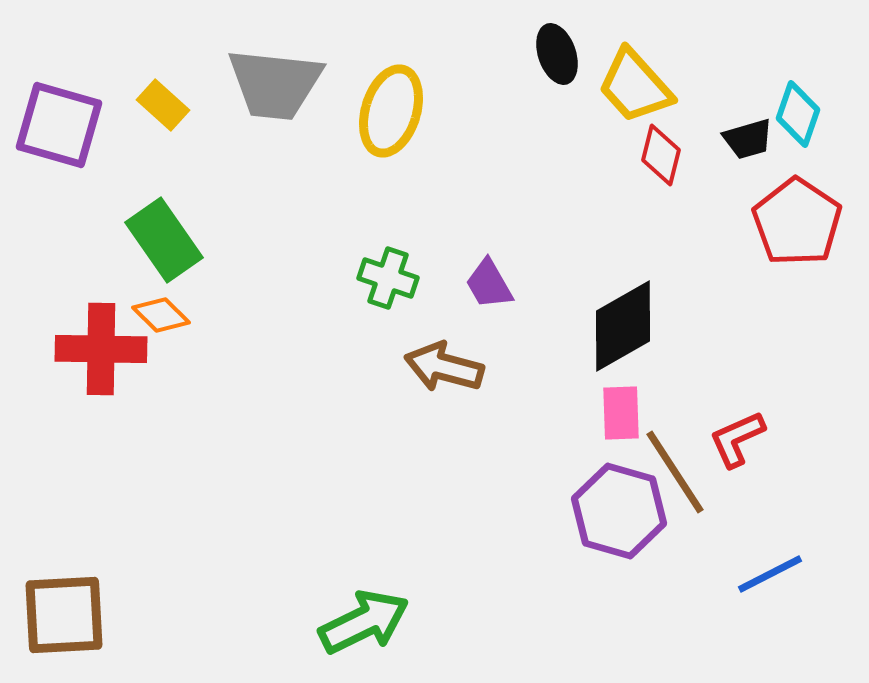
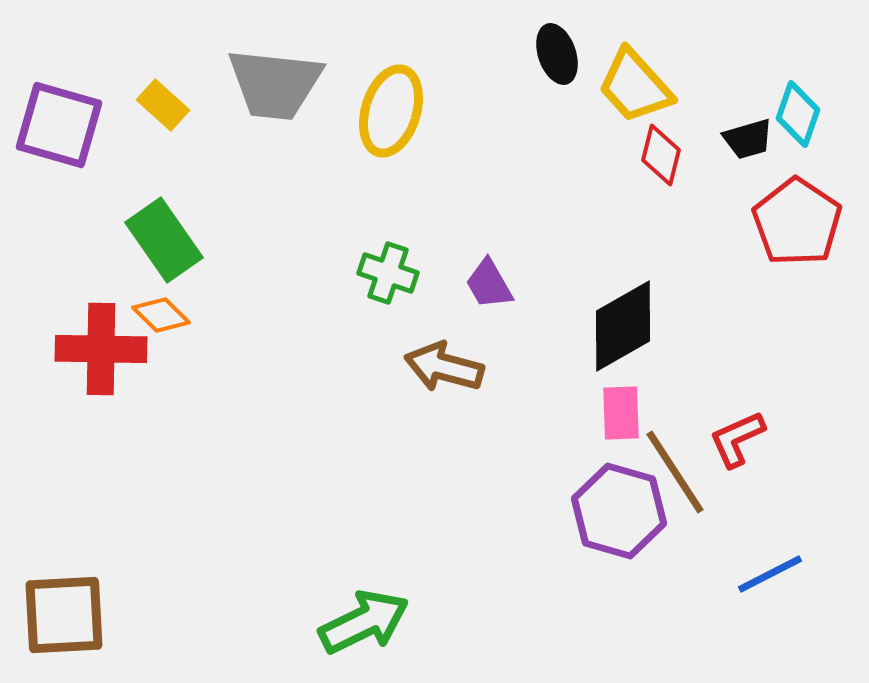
green cross: moved 5 px up
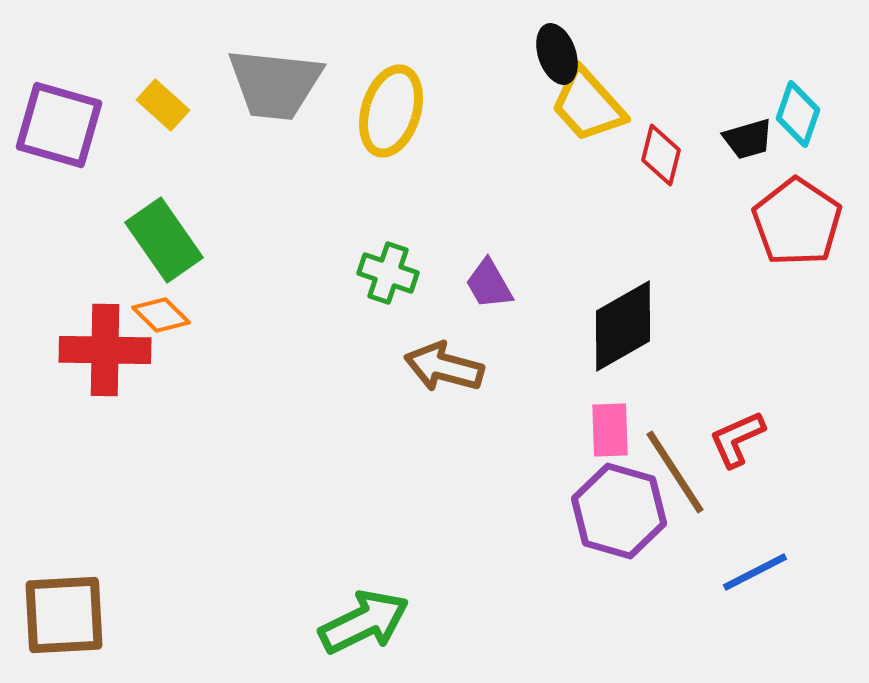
yellow trapezoid: moved 47 px left, 19 px down
red cross: moved 4 px right, 1 px down
pink rectangle: moved 11 px left, 17 px down
blue line: moved 15 px left, 2 px up
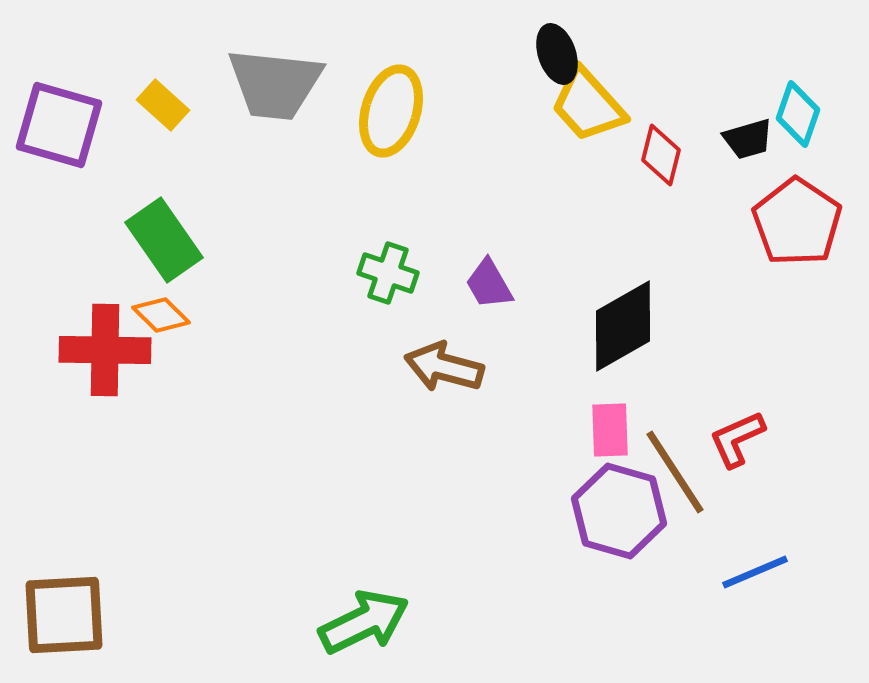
blue line: rotated 4 degrees clockwise
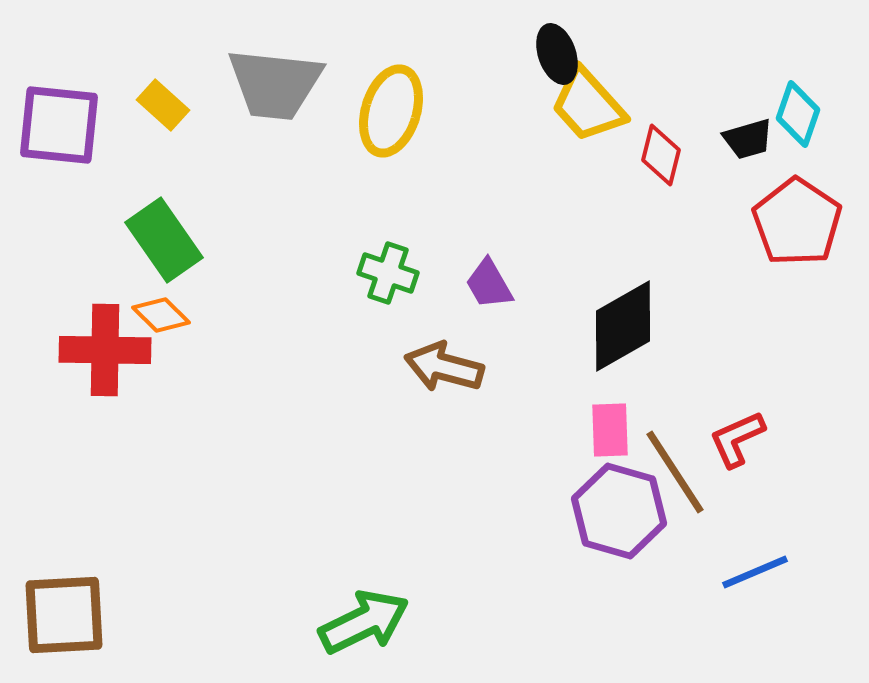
purple square: rotated 10 degrees counterclockwise
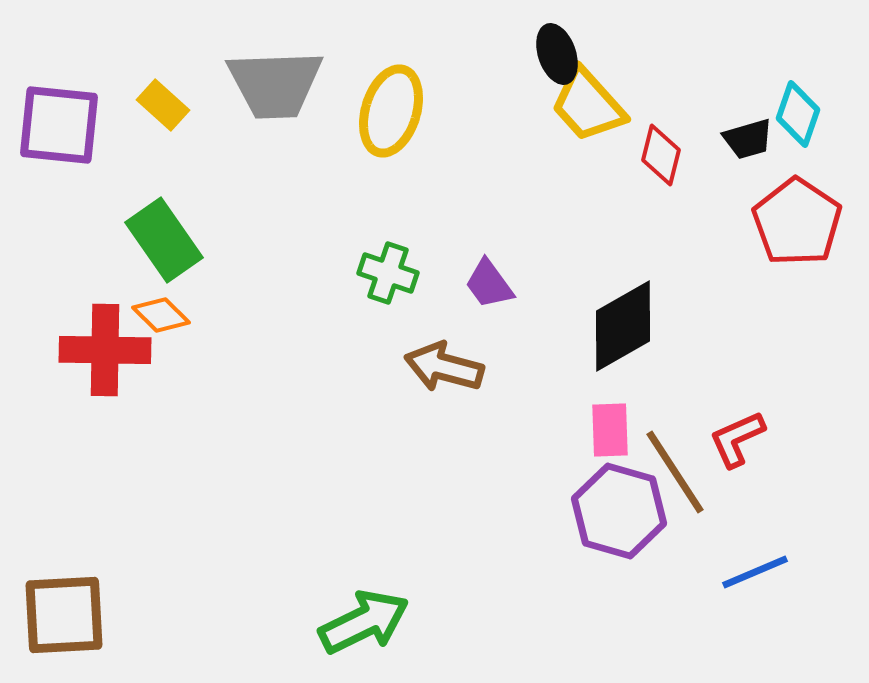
gray trapezoid: rotated 8 degrees counterclockwise
purple trapezoid: rotated 6 degrees counterclockwise
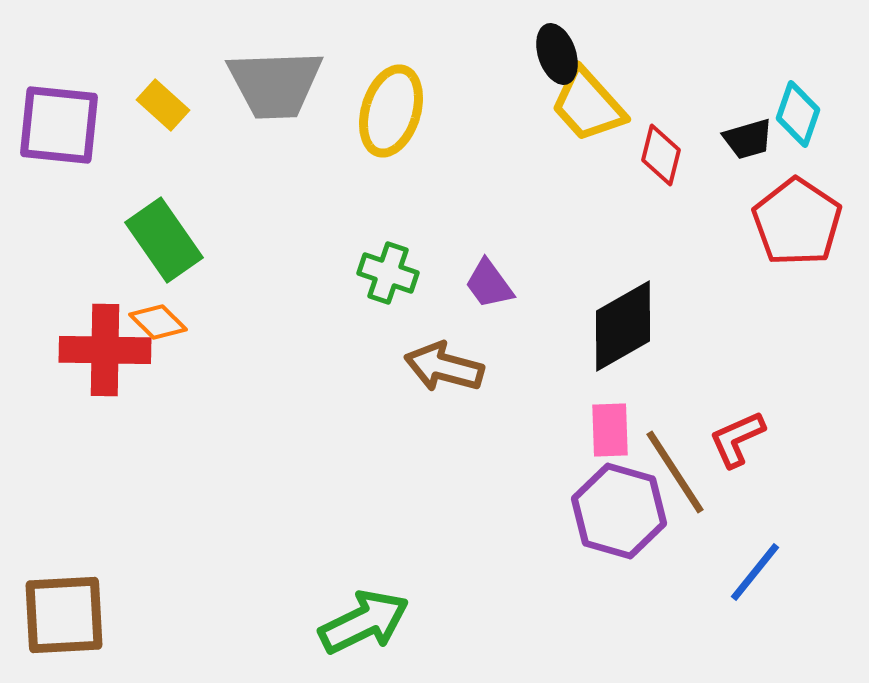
orange diamond: moved 3 px left, 7 px down
blue line: rotated 28 degrees counterclockwise
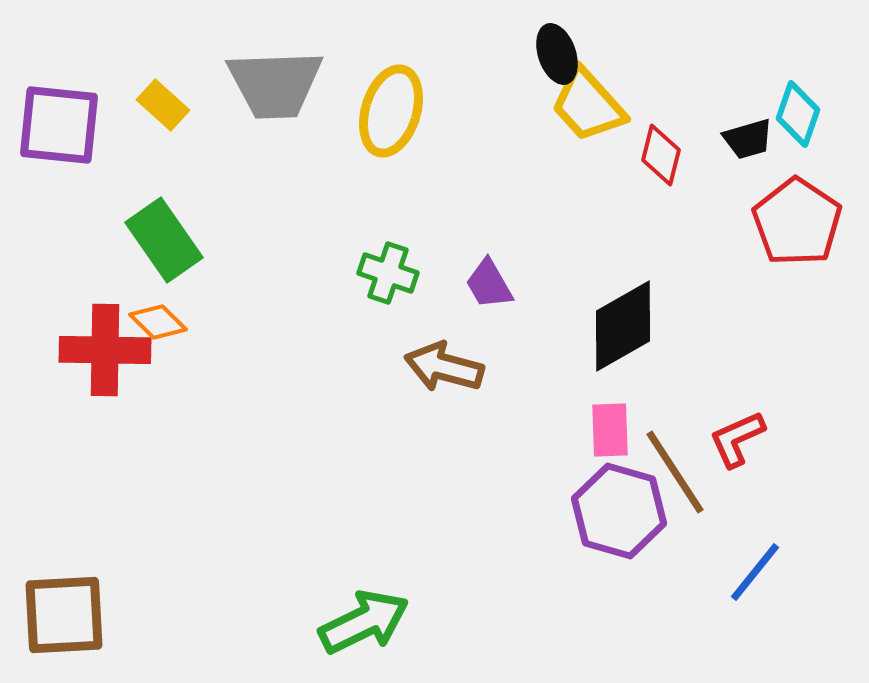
purple trapezoid: rotated 6 degrees clockwise
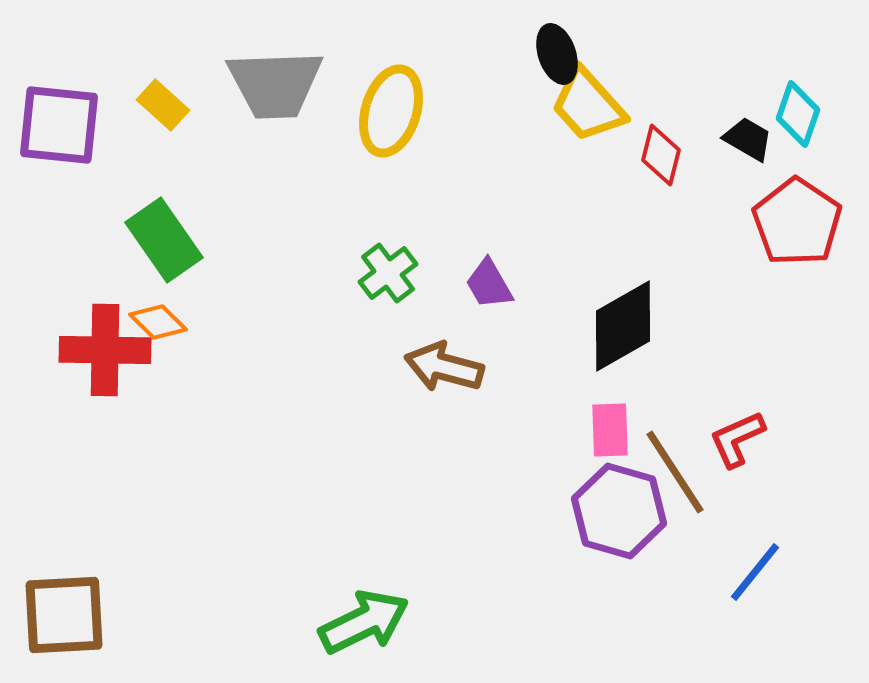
black trapezoid: rotated 134 degrees counterclockwise
green cross: rotated 34 degrees clockwise
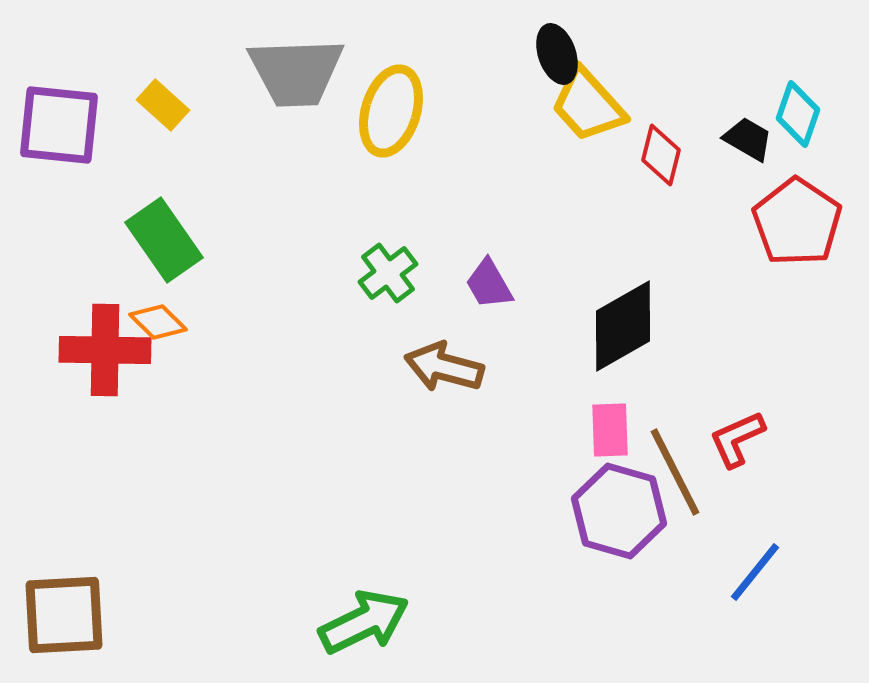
gray trapezoid: moved 21 px right, 12 px up
brown line: rotated 6 degrees clockwise
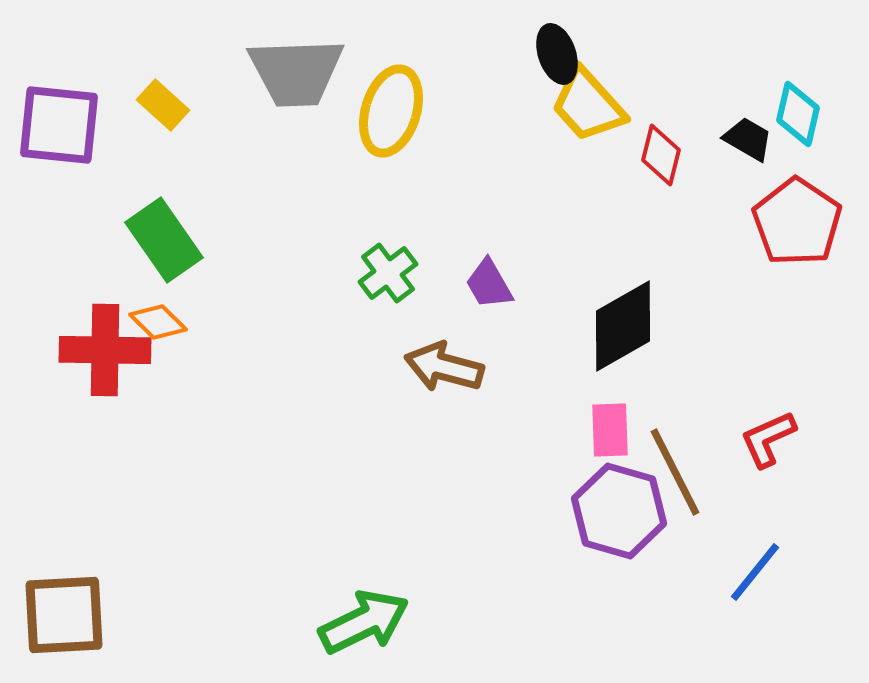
cyan diamond: rotated 6 degrees counterclockwise
red L-shape: moved 31 px right
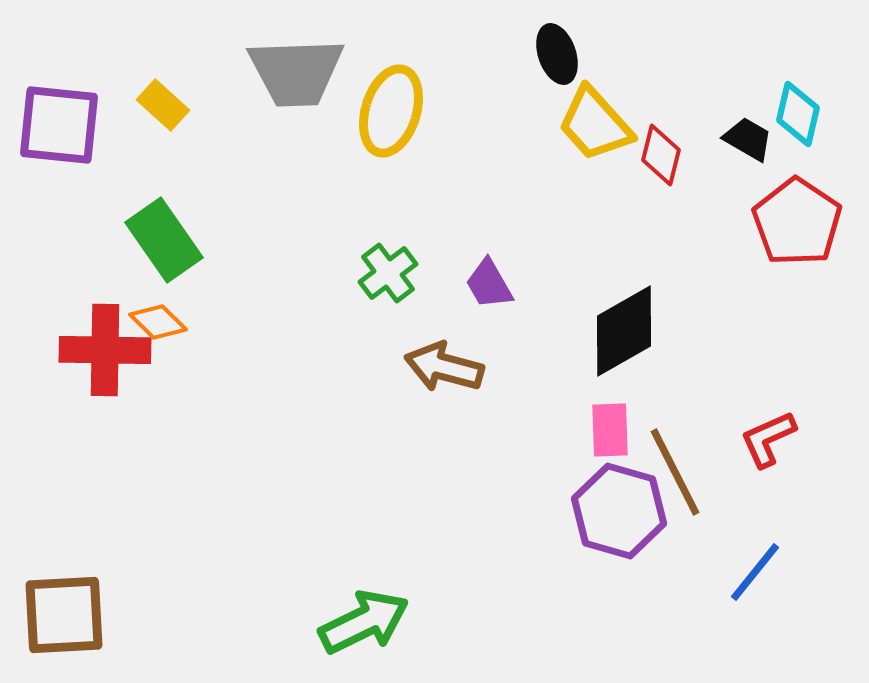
yellow trapezoid: moved 7 px right, 19 px down
black diamond: moved 1 px right, 5 px down
